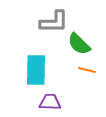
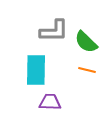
gray L-shape: moved 9 px down
green semicircle: moved 7 px right, 2 px up
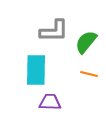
green semicircle: rotated 85 degrees clockwise
orange line: moved 2 px right, 4 px down
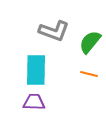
gray L-shape: rotated 20 degrees clockwise
green semicircle: moved 4 px right
purple trapezoid: moved 16 px left
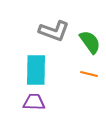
green semicircle: rotated 105 degrees clockwise
